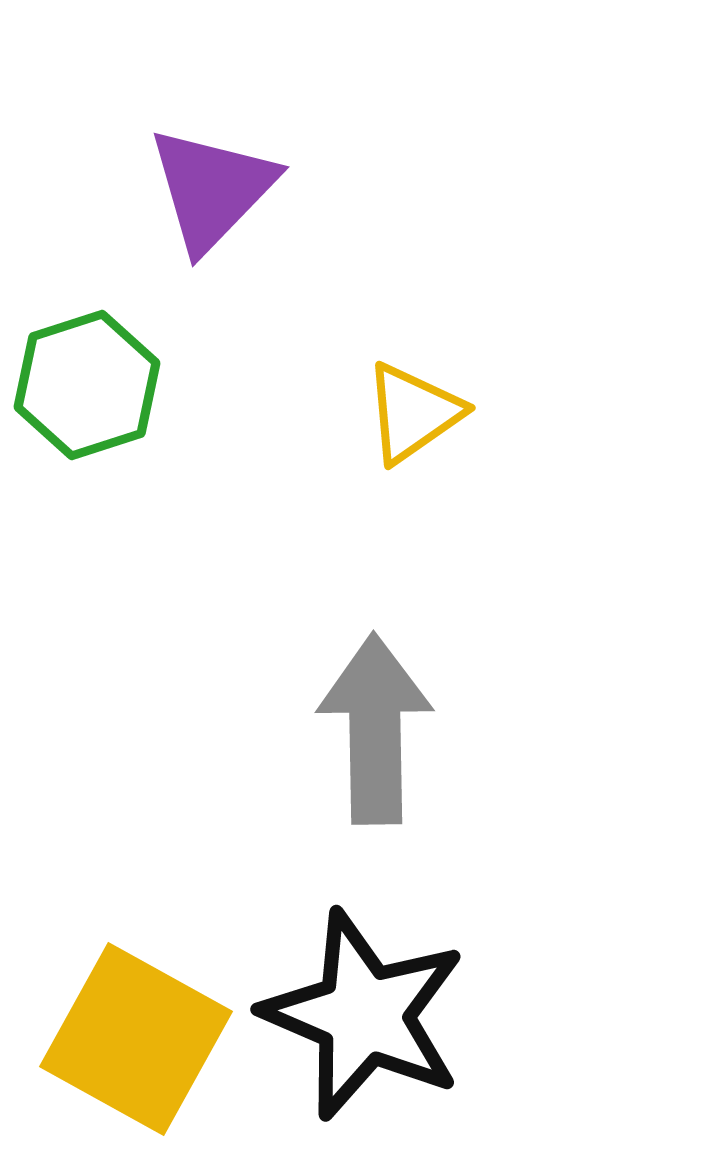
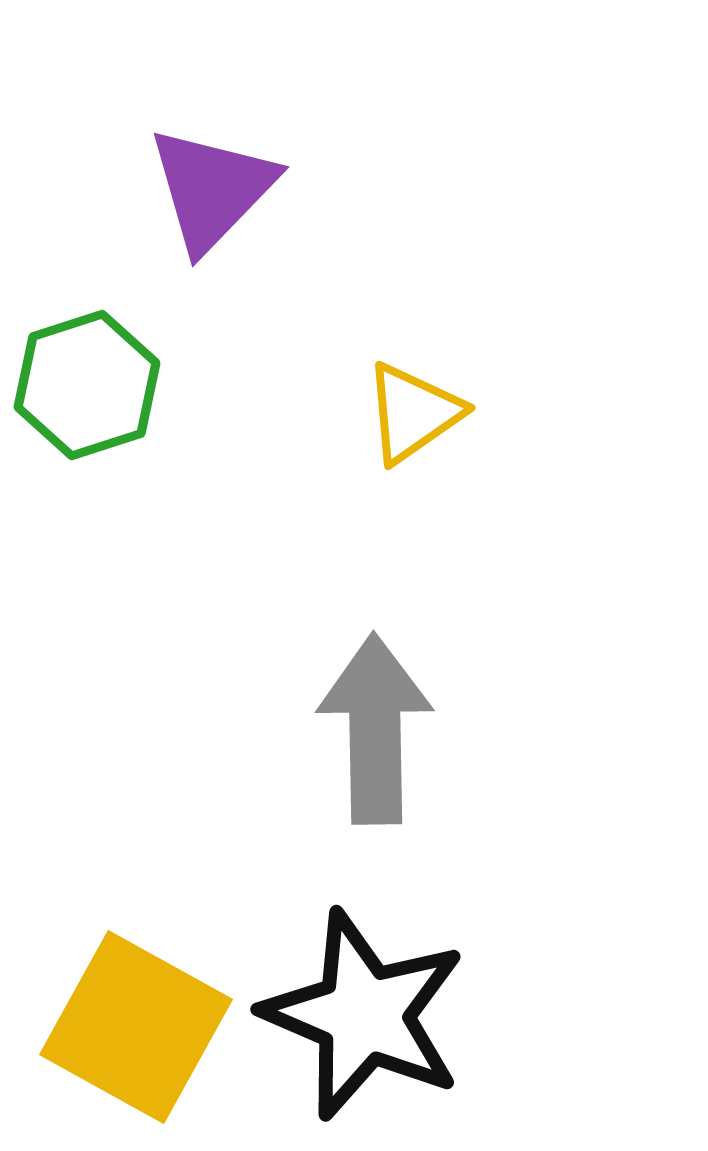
yellow square: moved 12 px up
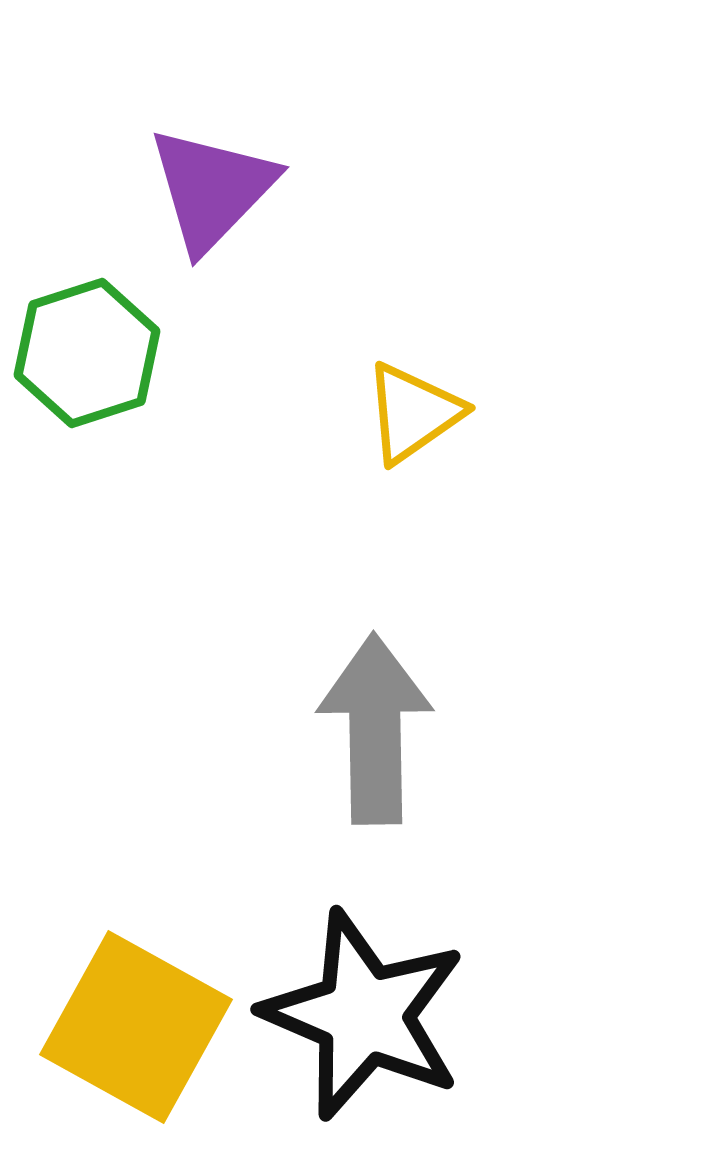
green hexagon: moved 32 px up
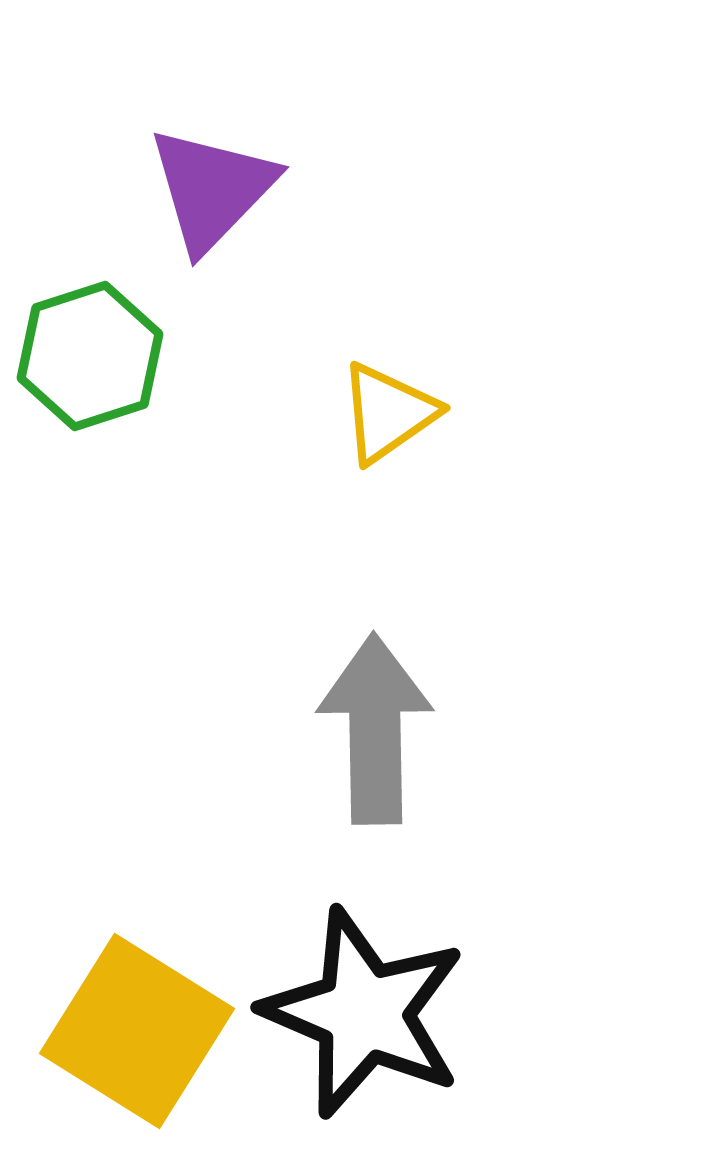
green hexagon: moved 3 px right, 3 px down
yellow triangle: moved 25 px left
black star: moved 2 px up
yellow square: moved 1 px right, 4 px down; rotated 3 degrees clockwise
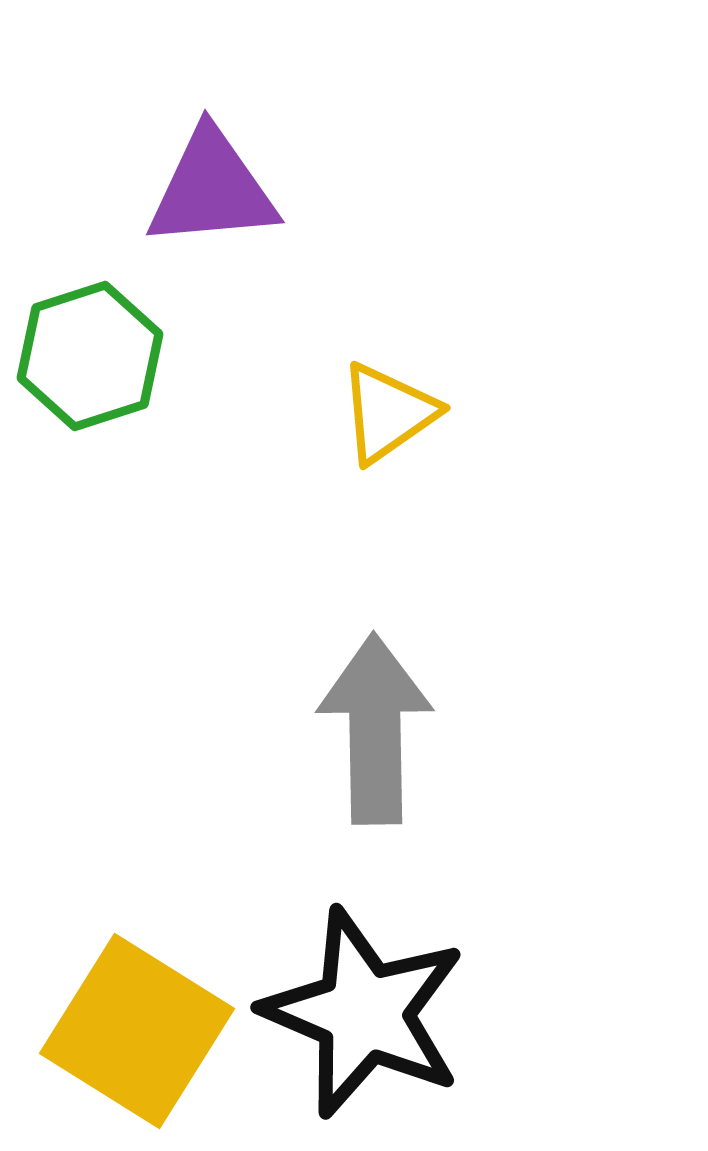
purple triangle: rotated 41 degrees clockwise
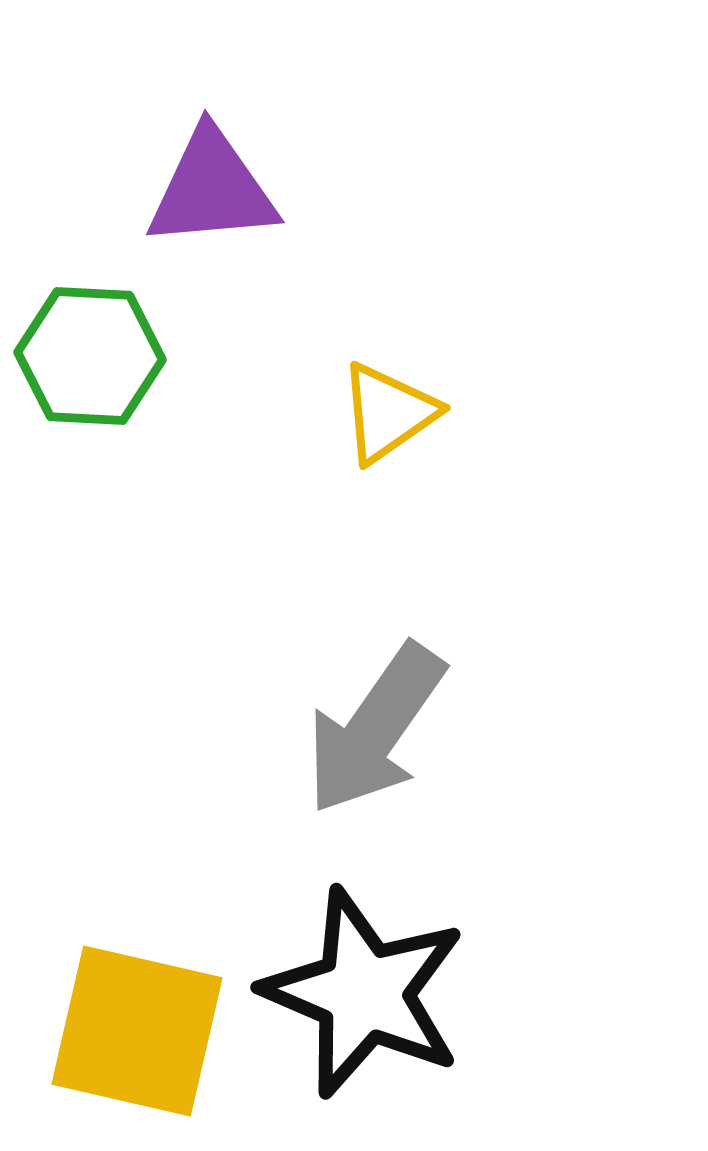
green hexagon: rotated 21 degrees clockwise
gray arrow: rotated 144 degrees counterclockwise
black star: moved 20 px up
yellow square: rotated 19 degrees counterclockwise
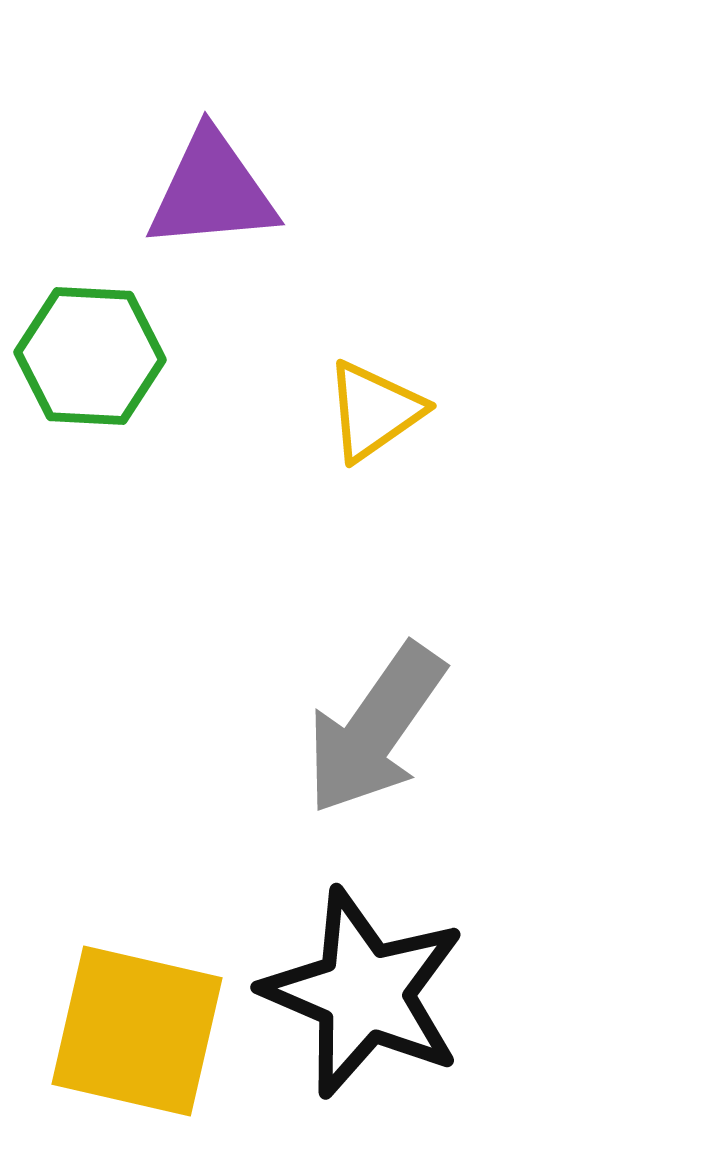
purple triangle: moved 2 px down
yellow triangle: moved 14 px left, 2 px up
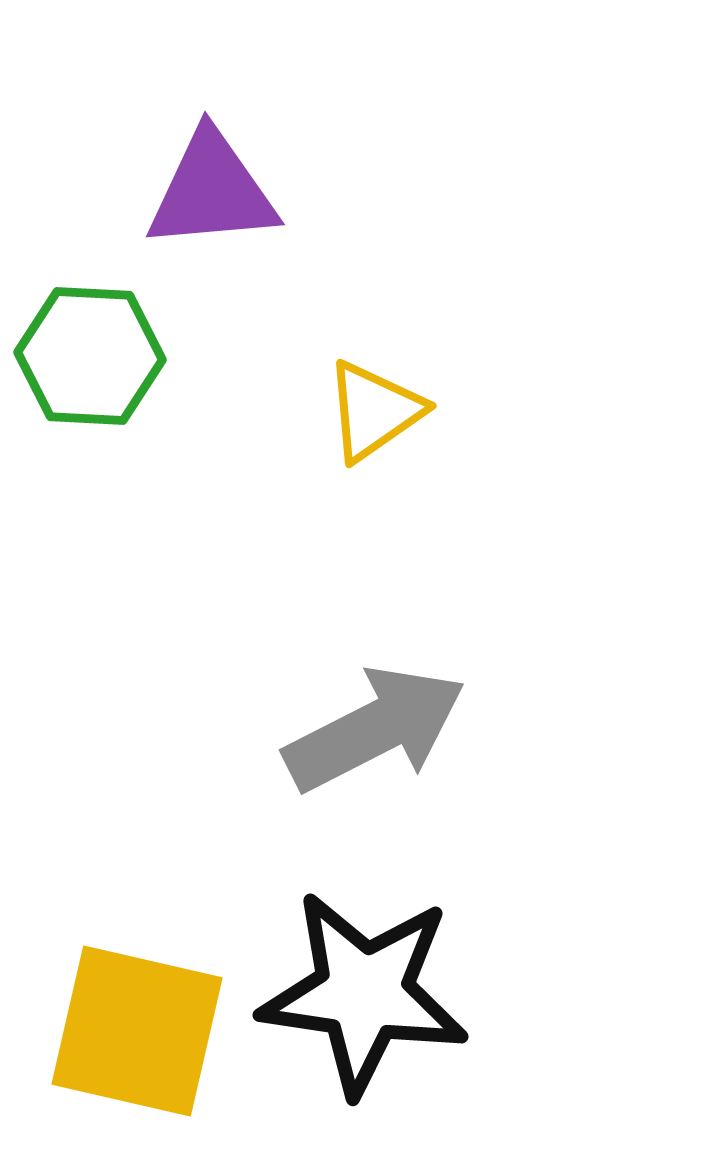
gray arrow: rotated 152 degrees counterclockwise
black star: rotated 15 degrees counterclockwise
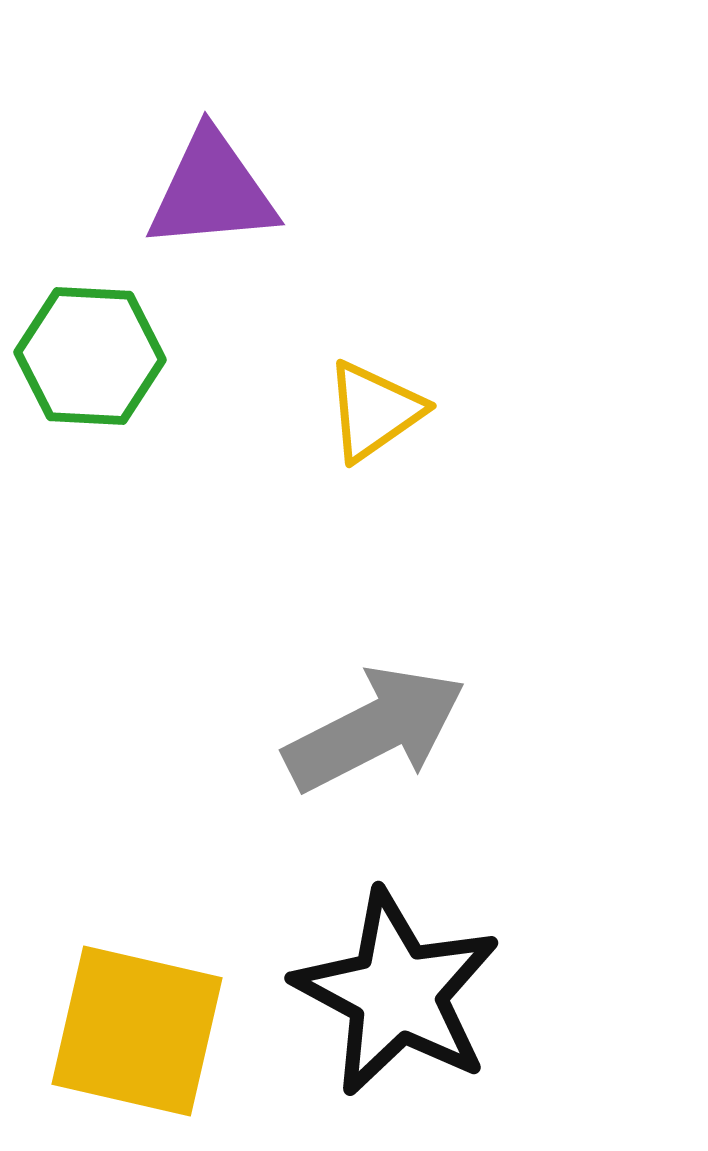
black star: moved 33 px right; rotated 20 degrees clockwise
